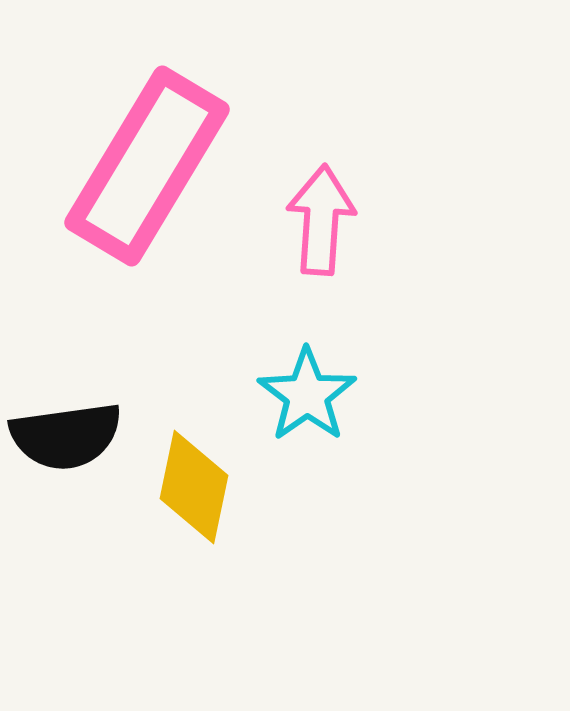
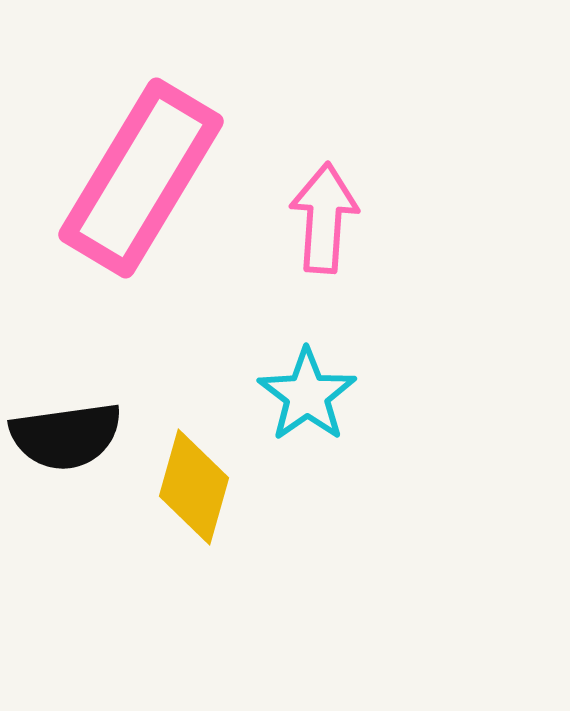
pink rectangle: moved 6 px left, 12 px down
pink arrow: moved 3 px right, 2 px up
yellow diamond: rotated 4 degrees clockwise
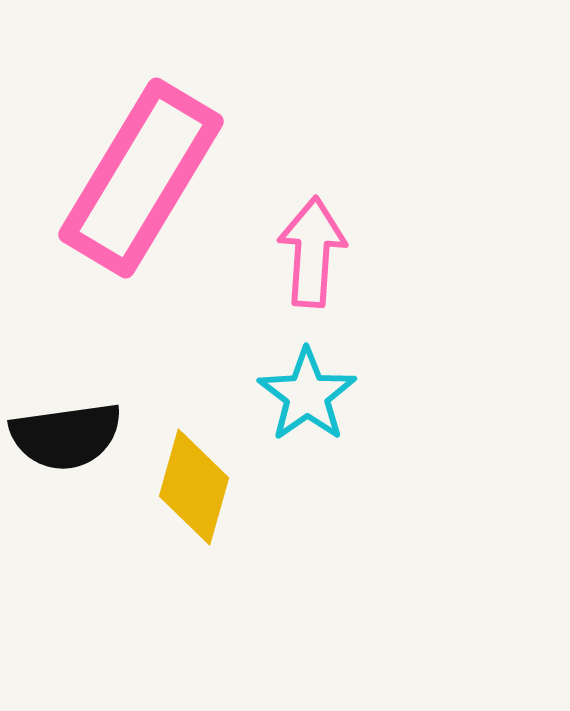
pink arrow: moved 12 px left, 34 px down
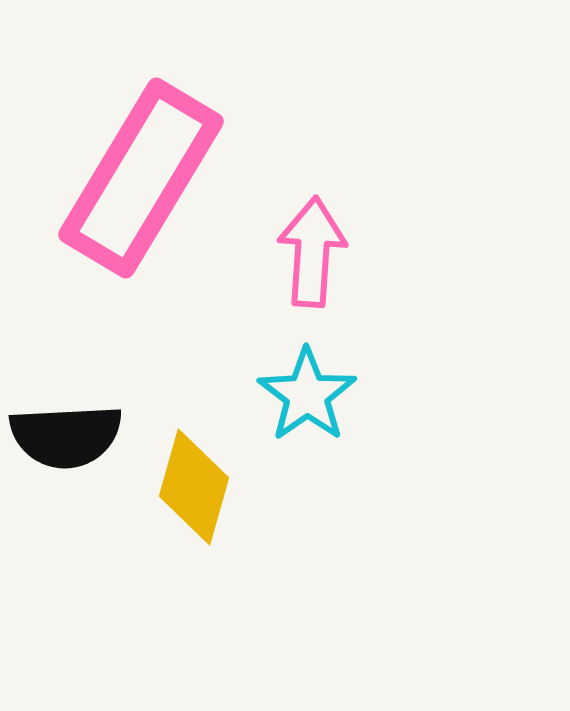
black semicircle: rotated 5 degrees clockwise
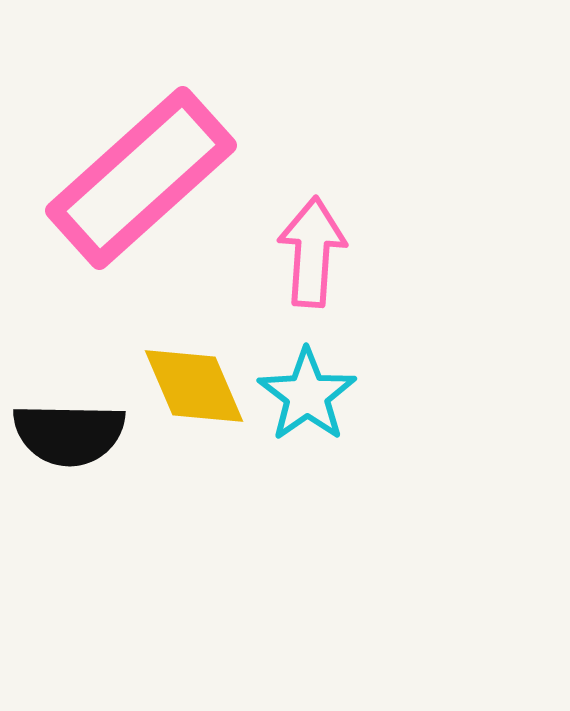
pink rectangle: rotated 17 degrees clockwise
black semicircle: moved 3 px right, 2 px up; rotated 4 degrees clockwise
yellow diamond: moved 101 px up; rotated 39 degrees counterclockwise
